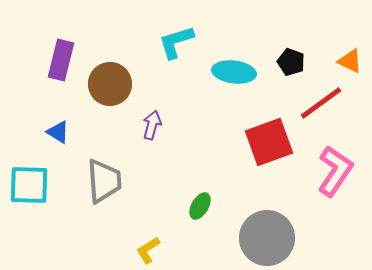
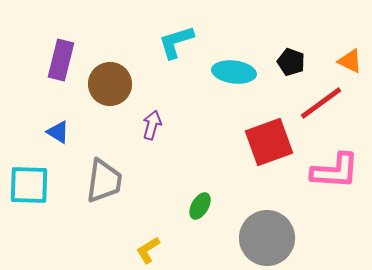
pink L-shape: rotated 60 degrees clockwise
gray trapezoid: rotated 12 degrees clockwise
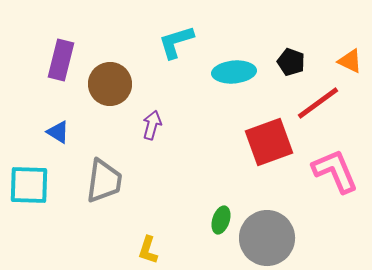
cyan ellipse: rotated 12 degrees counterclockwise
red line: moved 3 px left
pink L-shape: rotated 117 degrees counterclockwise
green ellipse: moved 21 px right, 14 px down; rotated 12 degrees counterclockwise
yellow L-shape: rotated 40 degrees counterclockwise
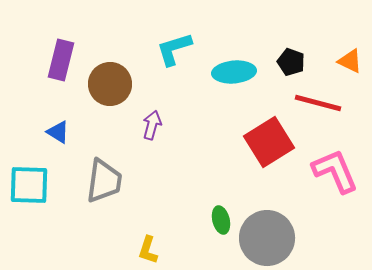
cyan L-shape: moved 2 px left, 7 px down
red line: rotated 51 degrees clockwise
red square: rotated 12 degrees counterclockwise
green ellipse: rotated 32 degrees counterclockwise
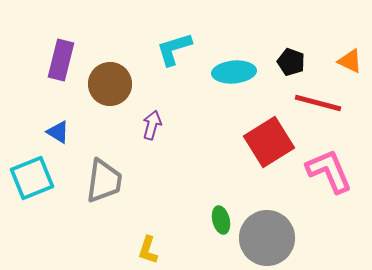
pink L-shape: moved 6 px left
cyan square: moved 3 px right, 7 px up; rotated 24 degrees counterclockwise
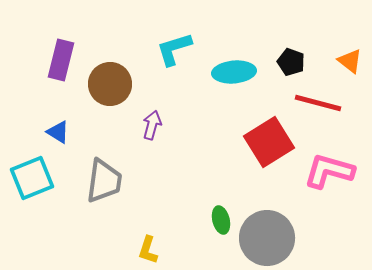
orange triangle: rotated 12 degrees clockwise
pink L-shape: rotated 51 degrees counterclockwise
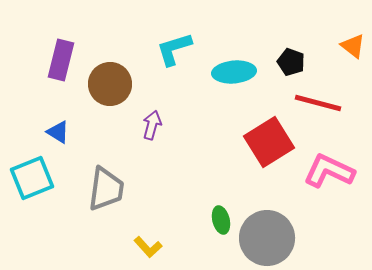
orange triangle: moved 3 px right, 15 px up
pink L-shape: rotated 9 degrees clockwise
gray trapezoid: moved 2 px right, 8 px down
yellow L-shape: moved 3 px up; rotated 60 degrees counterclockwise
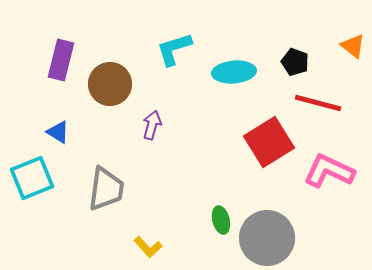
black pentagon: moved 4 px right
